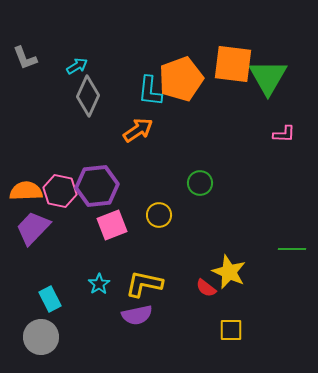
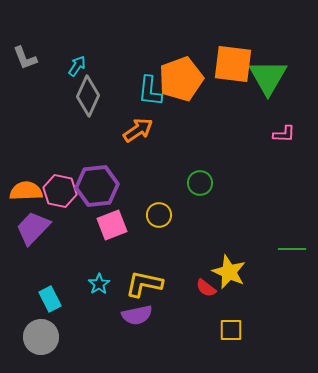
cyan arrow: rotated 25 degrees counterclockwise
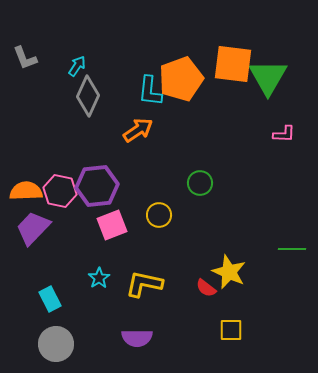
cyan star: moved 6 px up
purple semicircle: moved 23 px down; rotated 12 degrees clockwise
gray circle: moved 15 px right, 7 px down
